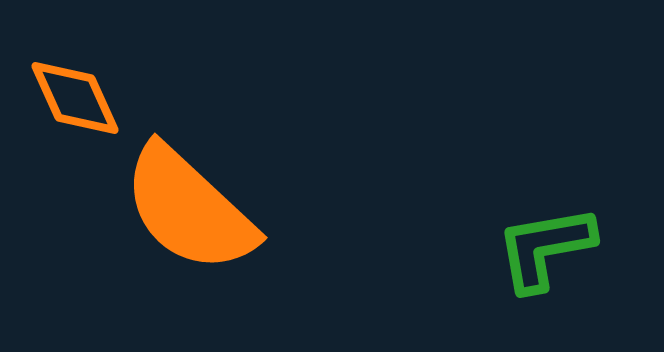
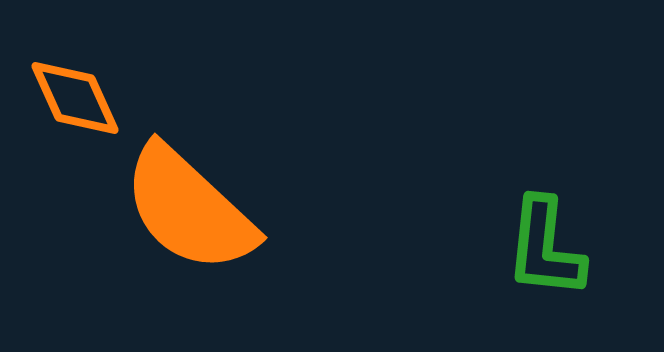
green L-shape: rotated 74 degrees counterclockwise
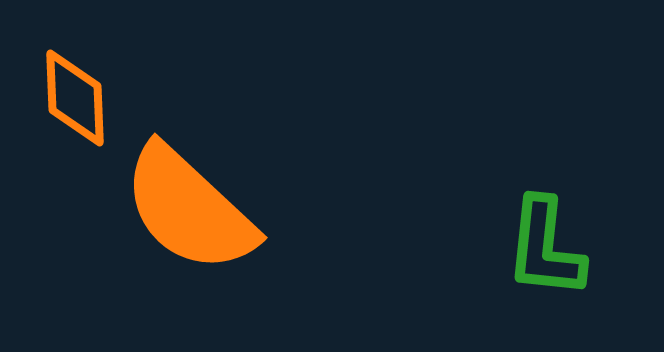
orange diamond: rotated 22 degrees clockwise
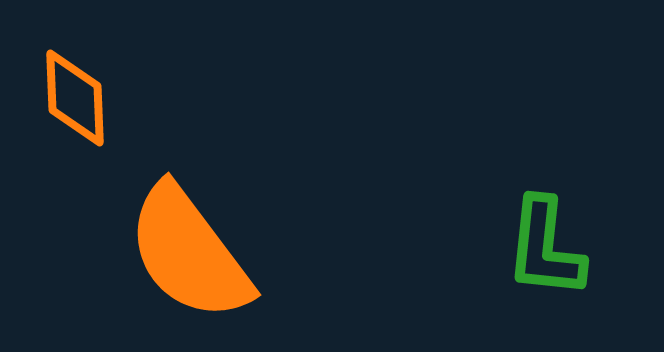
orange semicircle: moved 44 px down; rotated 10 degrees clockwise
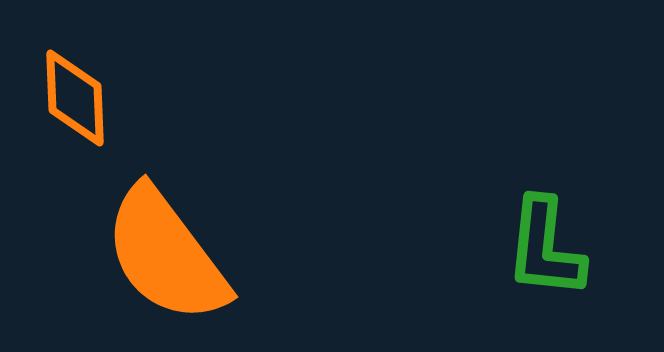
orange semicircle: moved 23 px left, 2 px down
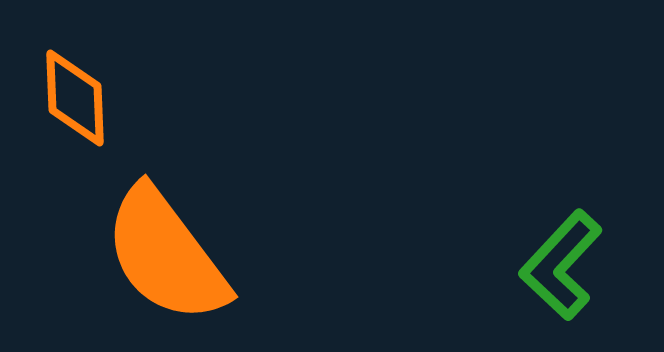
green L-shape: moved 16 px right, 17 px down; rotated 37 degrees clockwise
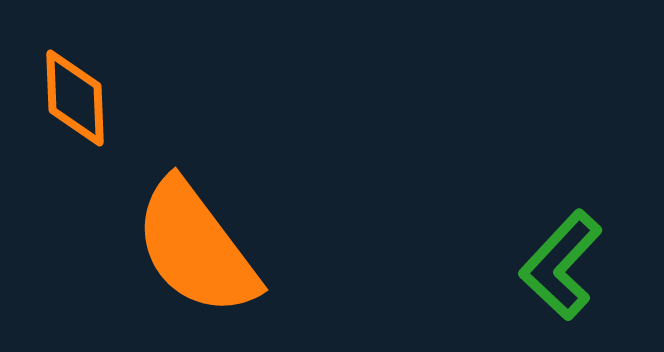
orange semicircle: moved 30 px right, 7 px up
